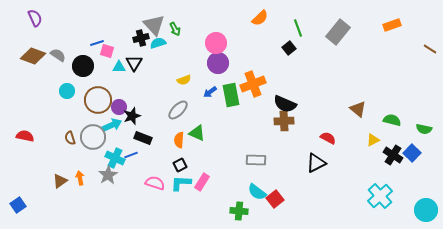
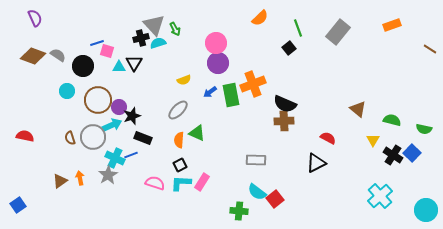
yellow triangle at (373, 140): rotated 32 degrees counterclockwise
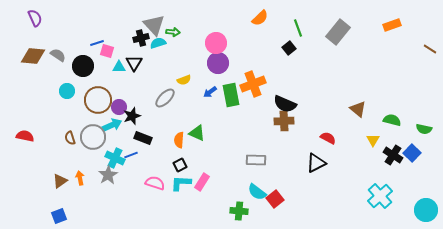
green arrow at (175, 29): moved 2 px left, 3 px down; rotated 56 degrees counterclockwise
brown diamond at (33, 56): rotated 15 degrees counterclockwise
gray ellipse at (178, 110): moved 13 px left, 12 px up
blue square at (18, 205): moved 41 px right, 11 px down; rotated 14 degrees clockwise
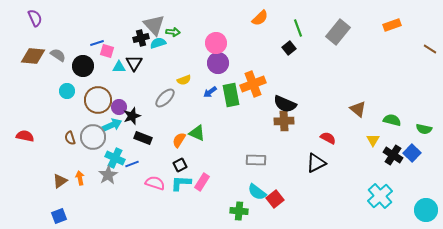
orange semicircle at (179, 140): rotated 28 degrees clockwise
blue line at (131, 155): moved 1 px right, 9 px down
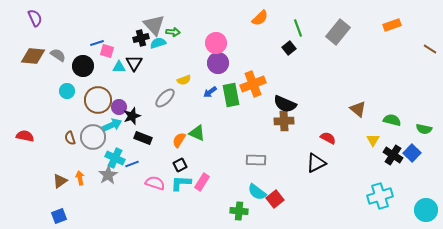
cyan cross at (380, 196): rotated 25 degrees clockwise
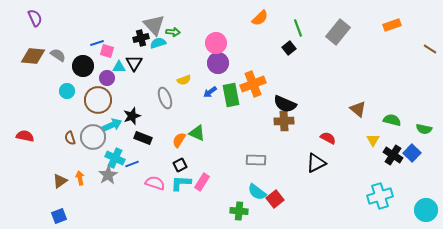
gray ellipse at (165, 98): rotated 65 degrees counterclockwise
purple circle at (119, 107): moved 12 px left, 29 px up
